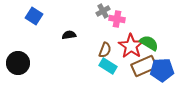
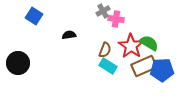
pink cross: moved 1 px left
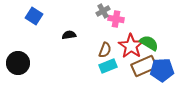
cyan rectangle: rotated 54 degrees counterclockwise
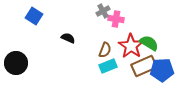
black semicircle: moved 1 px left, 3 px down; rotated 32 degrees clockwise
black circle: moved 2 px left
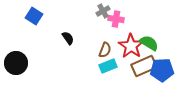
black semicircle: rotated 32 degrees clockwise
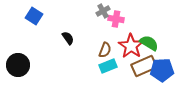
black circle: moved 2 px right, 2 px down
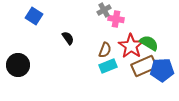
gray cross: moved 1 px right, 1 px up
